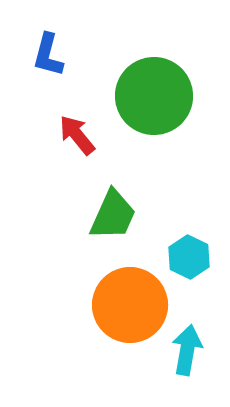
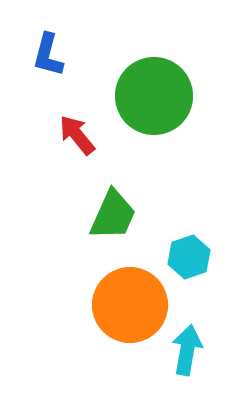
cyan hexagon: rotated 15 degrees clockwise
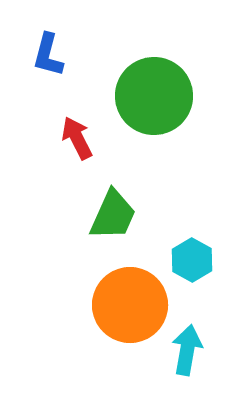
red arrow: moved 3 px down; rotated 12 degrees clockwise
cyan hexagon: moved 3 px right, 3 px down; rotated 12 degrees counterclockwise
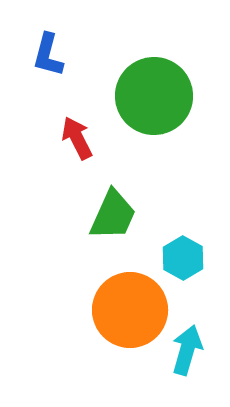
cyan hexagon: moved 9 px left, 2 px up
orange circle: moved 5 px down
cyan arrow: rotated 6 degrees clockwise
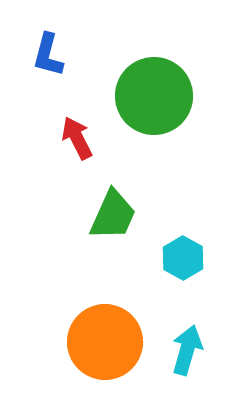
orange circle: moved 25 px left, 32 px down
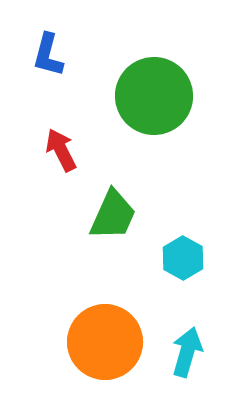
red arrow: moved 16 px left, 12 px down
cyan arrow: moved 2 px down
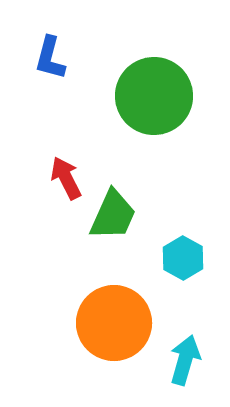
blue L-shape: moved 2 px right, 3 px down
red arrow: moved 5 px right, 28 px down
orange circle: moved 9 px right, 19 px up
cyan arrow: moved 2 px left, 8 px down
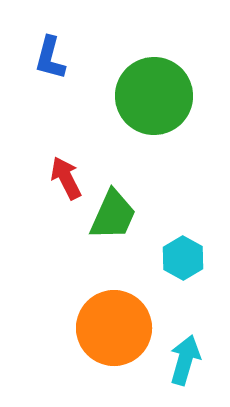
orange circle: moved 5 px down
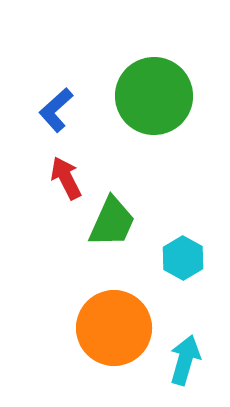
blue L-shape: moved 6 px right, 52 px down; rotated 33 degrees clockwise
green trapezoid: moved 1 px left, 7 px down
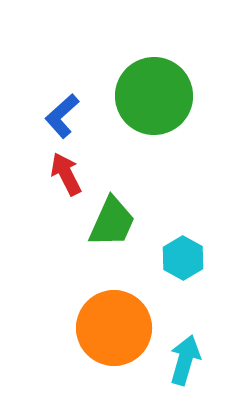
blue L-shape: moved 6 px right, 6 px down
red arrow: moved 4 px up
